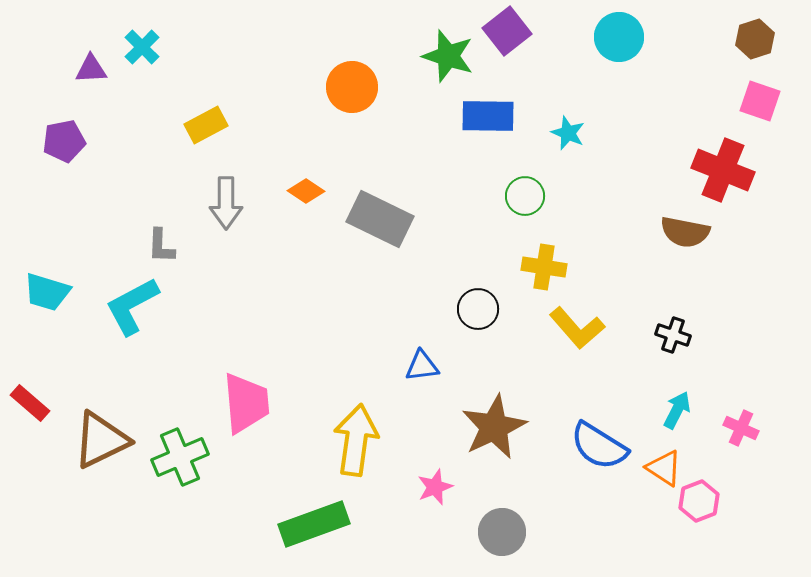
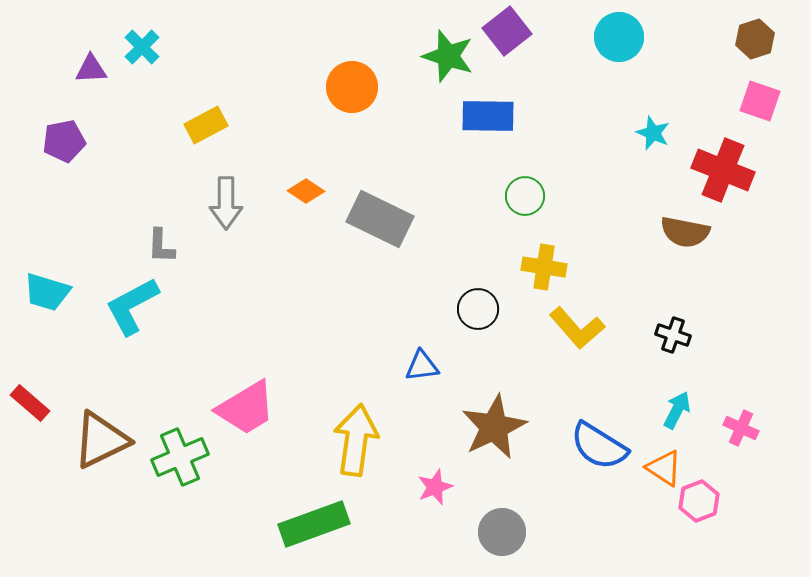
cyan star: moved 85 px right
pink trapezoid: moved 5 px down; rotated 64 degrees clockwise
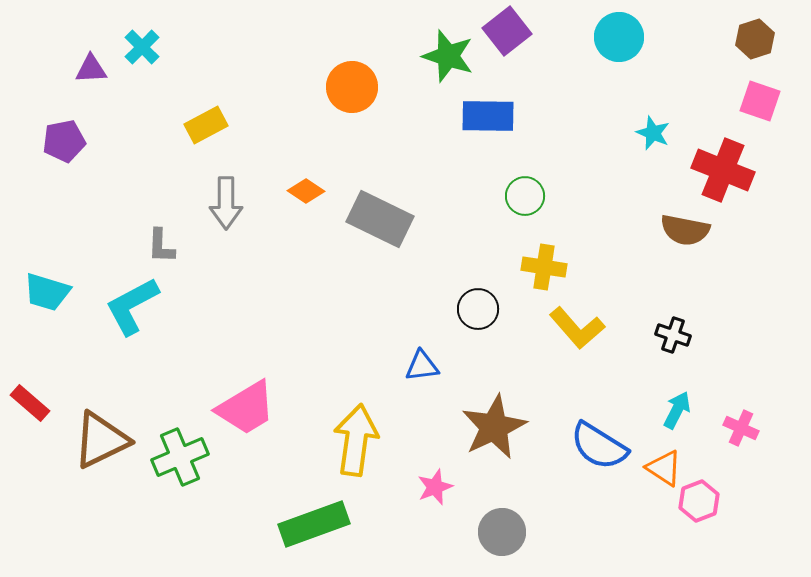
brown semicircle: moved 2 px up
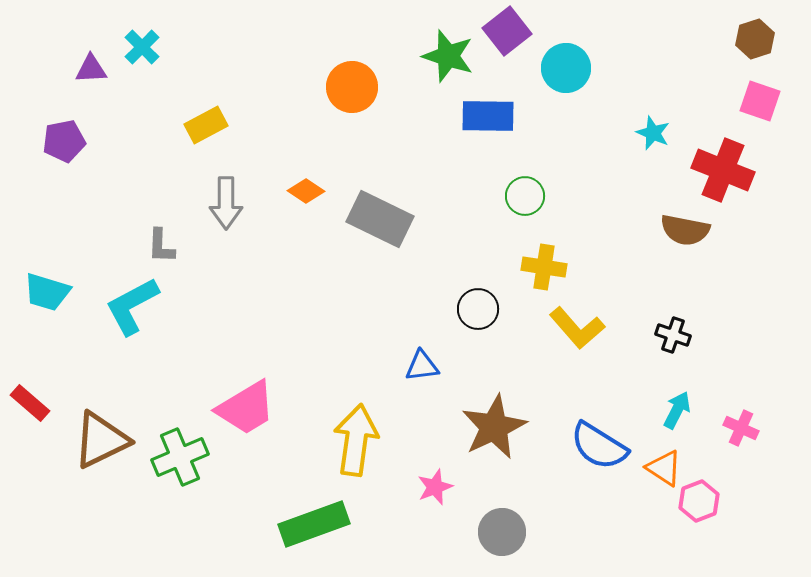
cyan circle: moved 53 px left, 31 px down
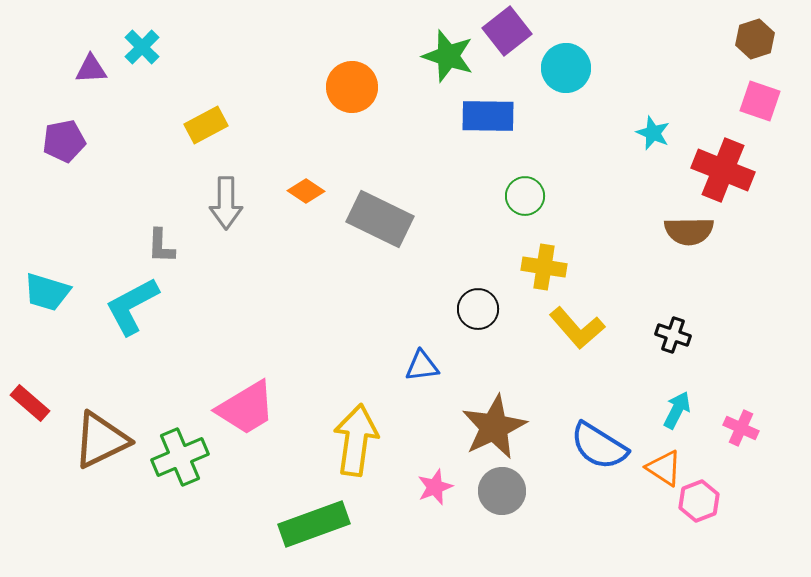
brown semicircle: moved 4 px right, 1 px down; rotated 12 degrees counterclockwise
gray circle: moved 41 px up
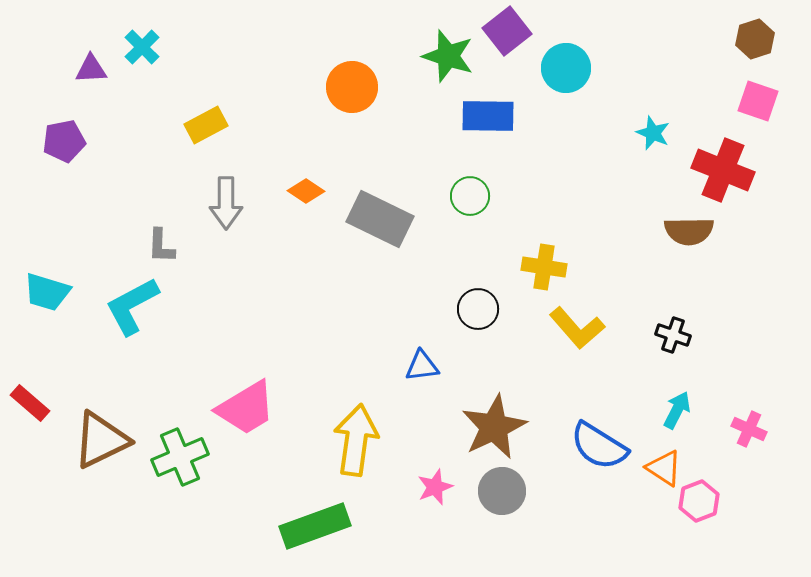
pink square: moved 2 px left
green circle: moved 55 px left
pink cross: moved 8 px right, 1 px down
green rectangle: moved 1 px right, 2 px down
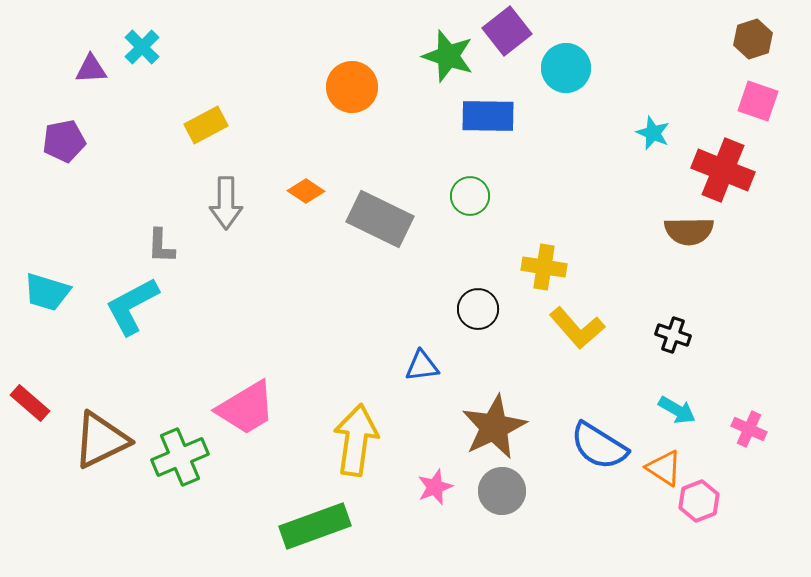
brown hexagon: moved 2 px left
cyan arrow: rotated 93 degrees clockwise
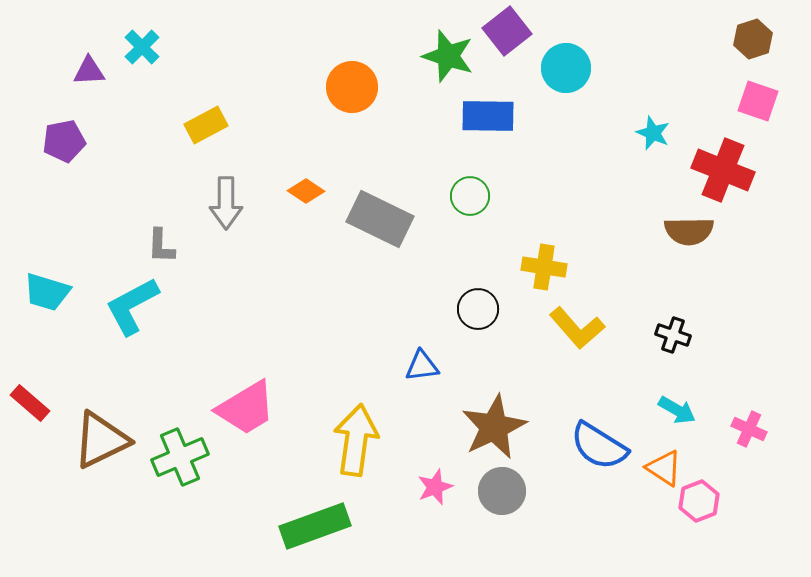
purple triangle: moved 2 px left, 2 px down
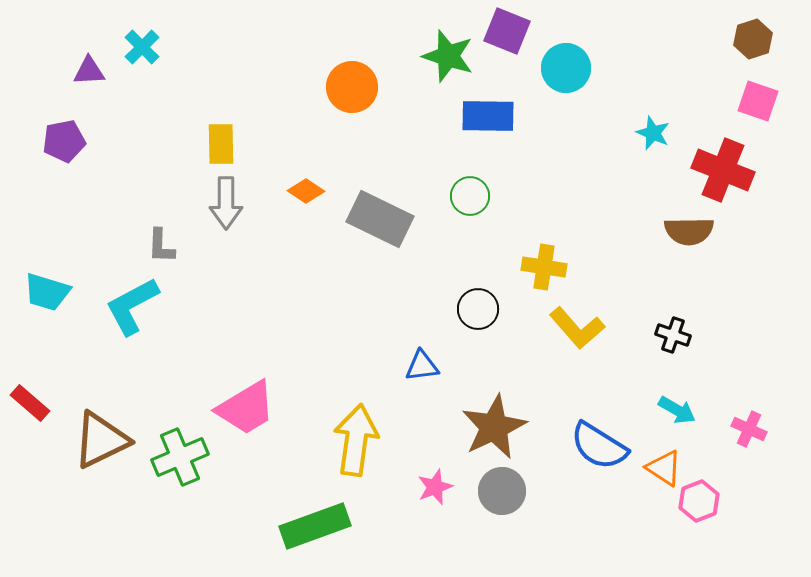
purple square: rotated 30 degrees counterclockwise
yellow rectangle: moved 15 px right, 19 px down; rotated 63 degrees counterclockwise
